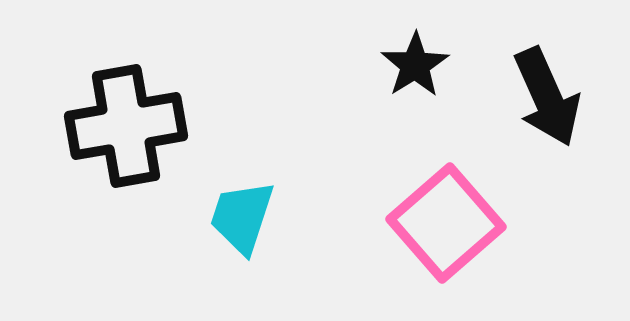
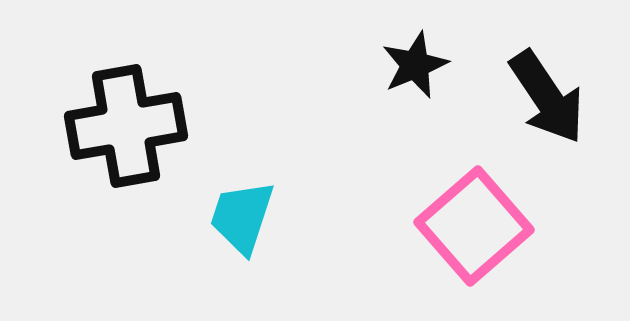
black star: rotated 10 degrees clockwise
black arrow: rotated 10 degrees counterclockwise
pink square: moved 28 px right, 3 px down
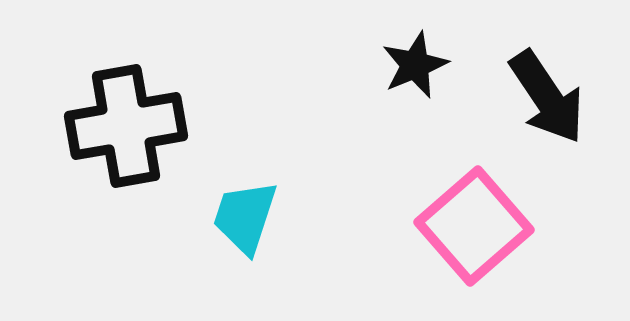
cyan trapezoid: moved 3 px right
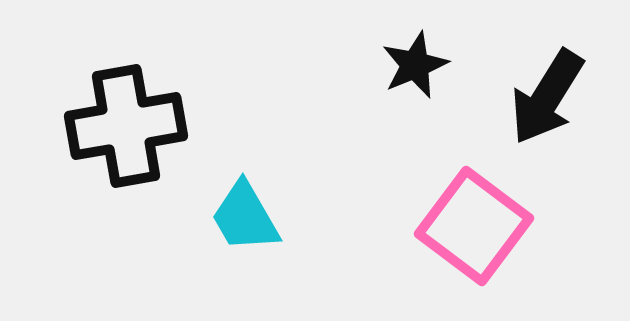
black arrow: rotated 66 degrees clockwise
cyan trapezoid: rotated 48 degrees counterclockwise
pink square: rotated 12 degrees counterclockwise
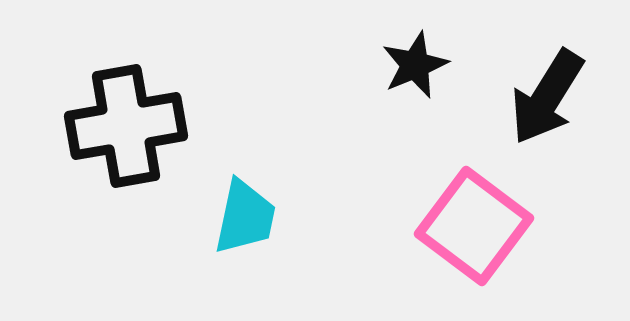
cyan trapezoid: rotated 138 degrees counterclockwise
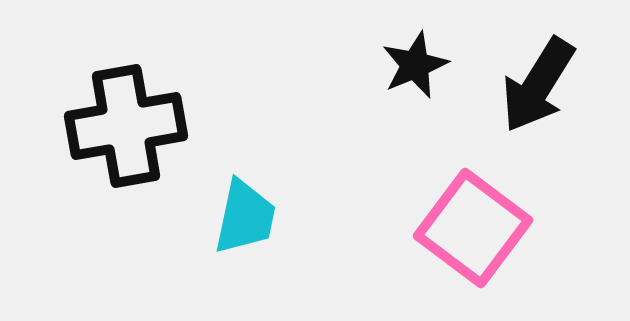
black arrow: moved 9 px left, 12 px up
pink square: moved 1 px left, 2 px down
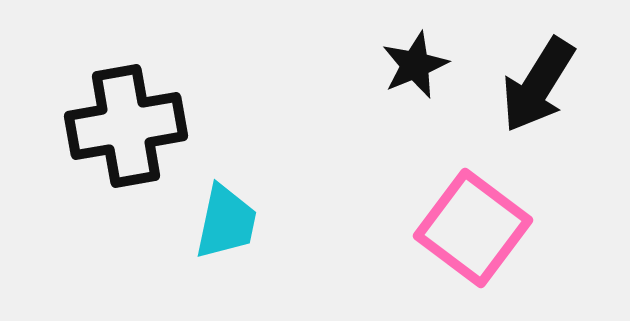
cyan trapezoid: moved 19 px left, 5 px down
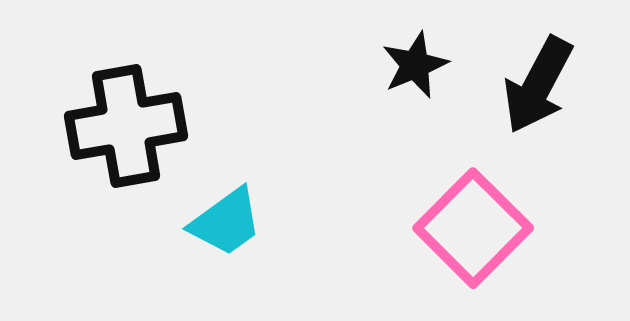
black arrow: rotated 4 degrees counterclockwise
cyan trapezoid: rotated 42 degrees clockwise
pink square: rotated 8 degrees clockwise
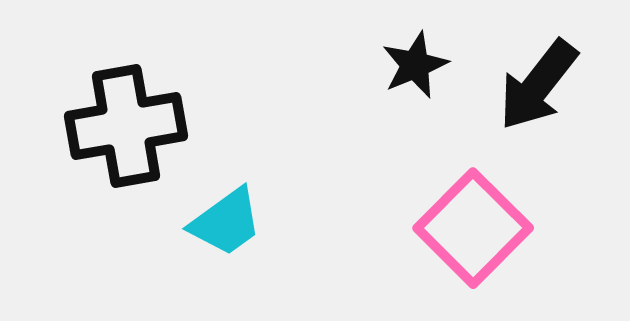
black arrow: rotated 10 degrees clockwise
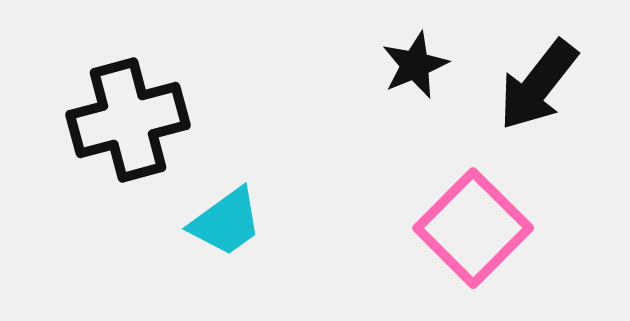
black cross: moved 2 px right, 6 px up; rotated 5 degrees counterclockwise
